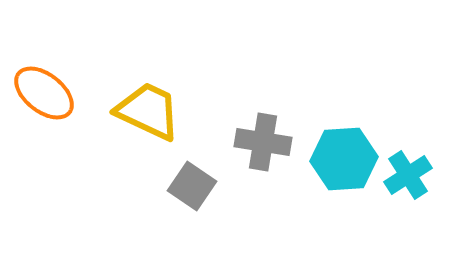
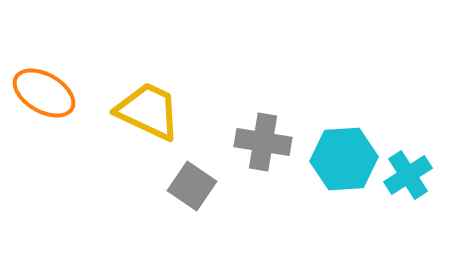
orange ellipse: rotated 8 degrees counterclockwise
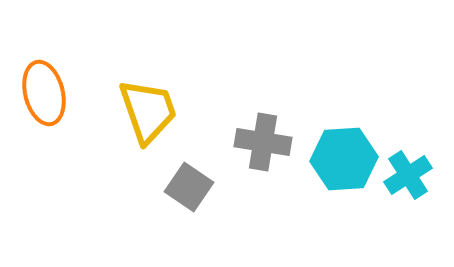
orange ellipse: rotated 46 degrees clockwise
yellow trapezoid: rotated 46 degrees clockwise
gray square: moved 3 px left, 1 px down
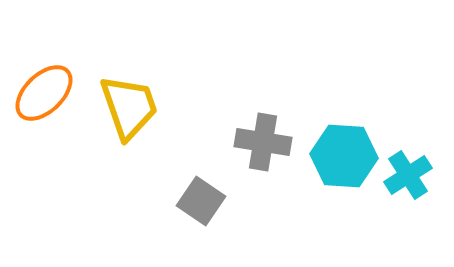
orange ellipse: rotated 60 degrees clockwise
yellow trapezoid: moved 19 px left, 4 px up
cyan hexagon: moved 3 px up; rotated 8 degrees clockwise
gray square: moved 12 px right, 14 px down
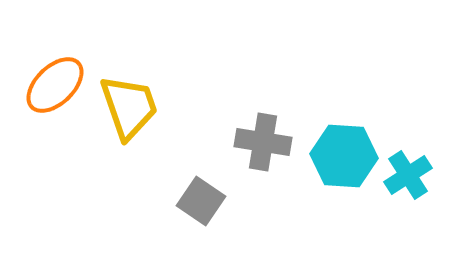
orange ellipse: moved 11 px right, 8 px up
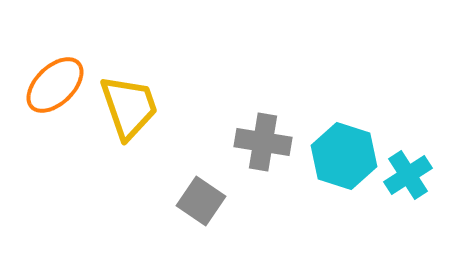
cyan hexagon: rotated 14 degrees clockwise
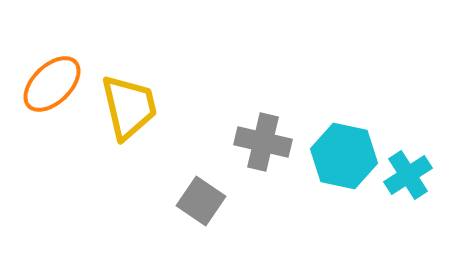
orange ellipse: moved 3 px left, 1 px up
yellow trapezoid: rotated 6 degrees clockwise
gray cross: rotated 4 degrees clockwise
cyan hexagon: rotated 6 degrees counterclockwise
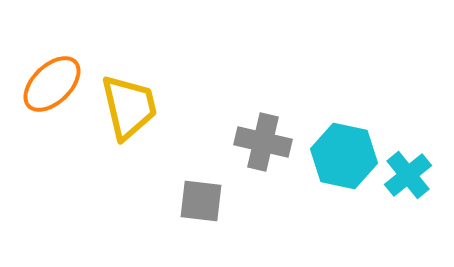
cyan cross: rotated 6 degrees counterclockwise
gray square: rotated 27 degrees counterclockwise
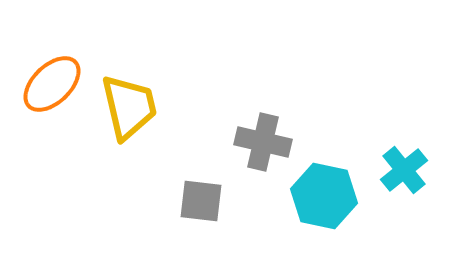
cyan hexagon: moved 20 px left, 40 px down
cyan cross: moved 4 px left, 5 px up
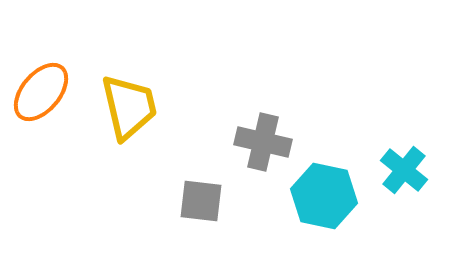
orange ellipse: moved 11 px left, 8 px down; rotated 6 degrees counterclockwise
cyan cross: rotated 12 degrees counterclockwise
